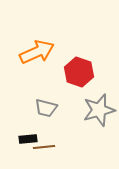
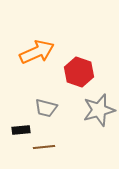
black rectangle: moved 7 px left, 9 px up
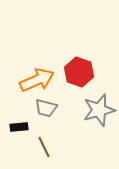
orange arrow: moved 28 px down
black rectangle: moved 2 px left, 3 px up
brown line: rotated 70 degrees clockwise
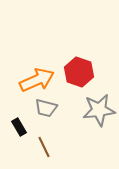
gray star: rotated 8 degrees clockwise
black rectangle: rotated 66 degrees clockwise
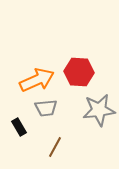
red hexagon: rotated 16 degrees counterclockwise
gray trapezoid: rotated 20 degrees counterclockwise
brown line: moved 11 px right; rotated 55 degrees clockwise
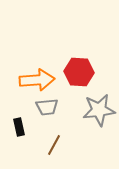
orange arrow: rotated 20 degrees clockwise
gray trapezoid: moved 1 px right, 1 px up
black rectangle: rotated 18 degrees clockwise
brown line: moved 1 px left, 2 px up
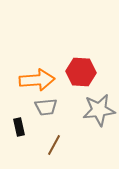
red hexagon: moved 2 px right
gray trapezoid: moved 1 px left
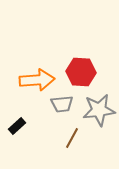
gray trapezoid: moved 16 px right, 3 px up
black rectangle: moved 2 px left, 1 px up; rotated 60 degrees clockwise
brown line: moved 18 px right, 7 px up
